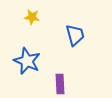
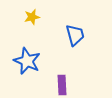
yellow star: rotated 21 degrees counterclockwise
purple rectangle: moved 2 px right, 1 px down
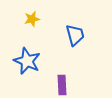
yellow star: moved 2 px down
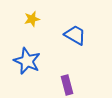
blue trapezoid: rotated 45 degrees counterclockwise
purple rectangle: moved 5 px right; rotated 12 degrees counterclockwise
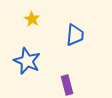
yellow star: rotated 28 degrees counterclockwise
blue trapezoid: rotated 65 degrees clockwise
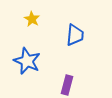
purple rectangle: rotated 30 degrees clockwise
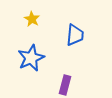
blue star: moved 4 px right, 3 px up; rotated 24 degrees clockwise
purple rectangle: moved 2 px left
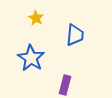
yellow star: moved 4 px right, 1 px up
blue star: rotated 16 degrees counterclockwise
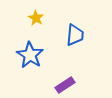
blue star: moved 1 px left, 3 px up
purple rectangle: rotated 42 degrees clockwise
